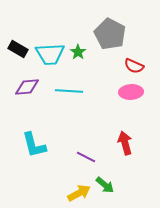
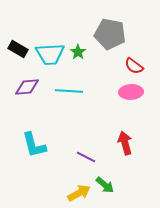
gray pentagon: rotated 16 degrees counterclockwise
red semicircle: rotated 12 degrees clockwise
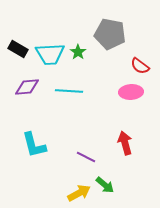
red semicircle: moved 6 px right
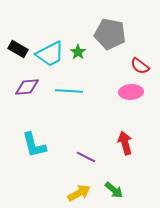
cyan trapezoid: rotated 24 degrees counterclockwise
green arrow: moved 9 px right, 5 px down
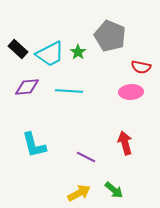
gray pentagon: moved 2 px down; rotated 12 degrees clockwise
black rectangle: rotated 12 degrees clockwise
red semicircle: moved 1 px right, 1 px down; rotated 24 degrees counterclockwise
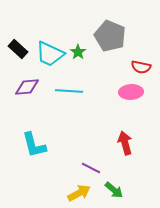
cyan trapezoid: rotated 52 degrees clockwise
purple line: moved 5 px right, 11 px down
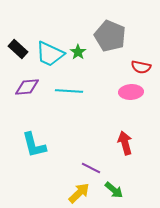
yellow arrow: rotated 15 degrees counterclockwise
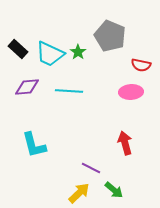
red semicircle: moved 2 px up
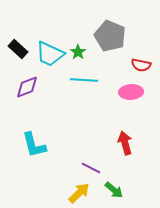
purple diamond: rotated 15 degrees counterclockwise
cyan line: moved 15 px right, 11 px up
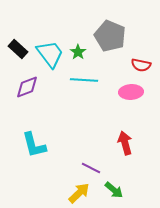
cyan trapezoid: rotated 152 degrees counterclockwise
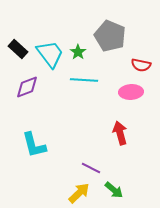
red arrow: moved 5 px left, 10 px up
